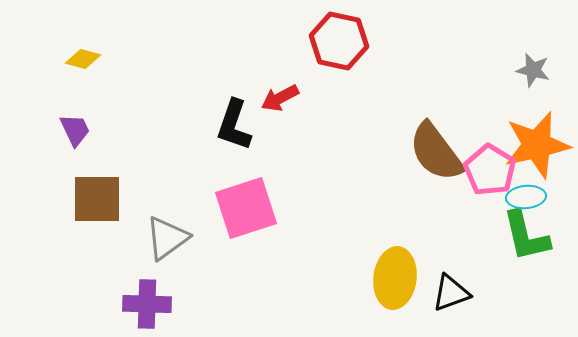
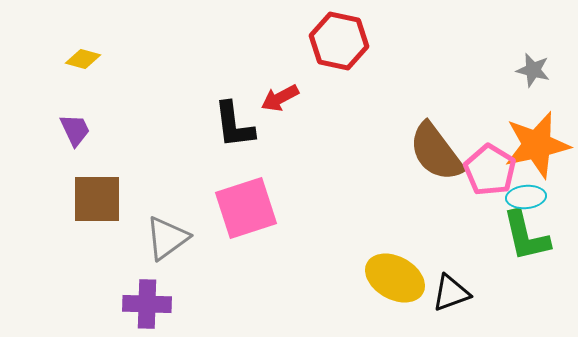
black L-shape: rotated 26 degrees counterclockwise
yellow ellipse: rotated 68 degrees counterclockwise
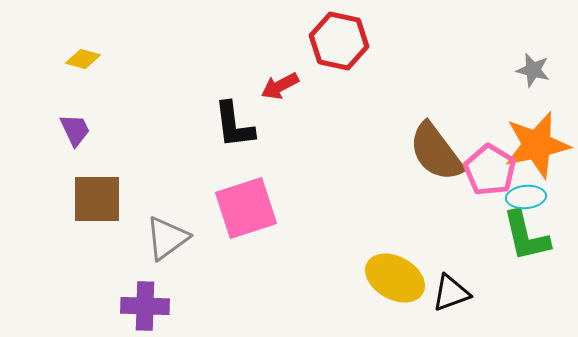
red arrow: moved 12 px up
purple cross: moved 2 px left, 2 px down
